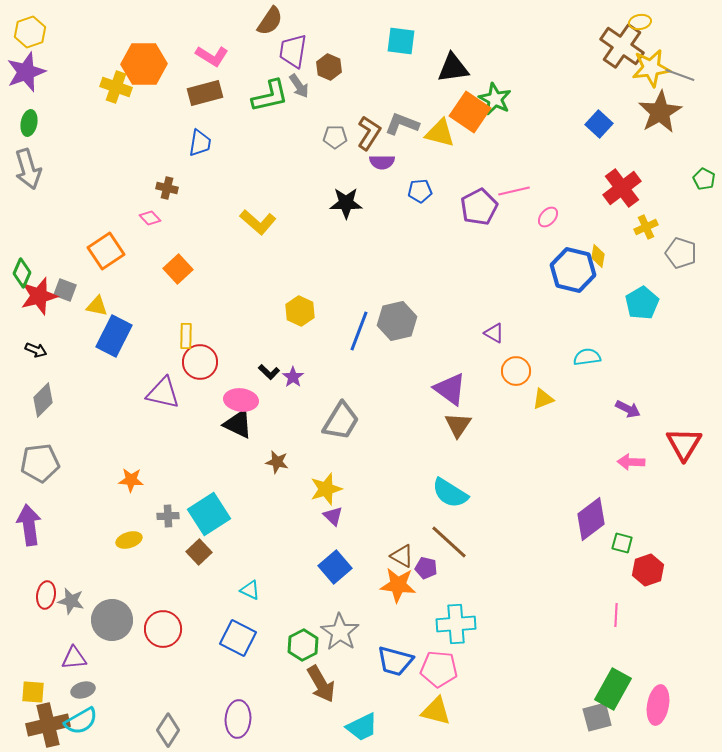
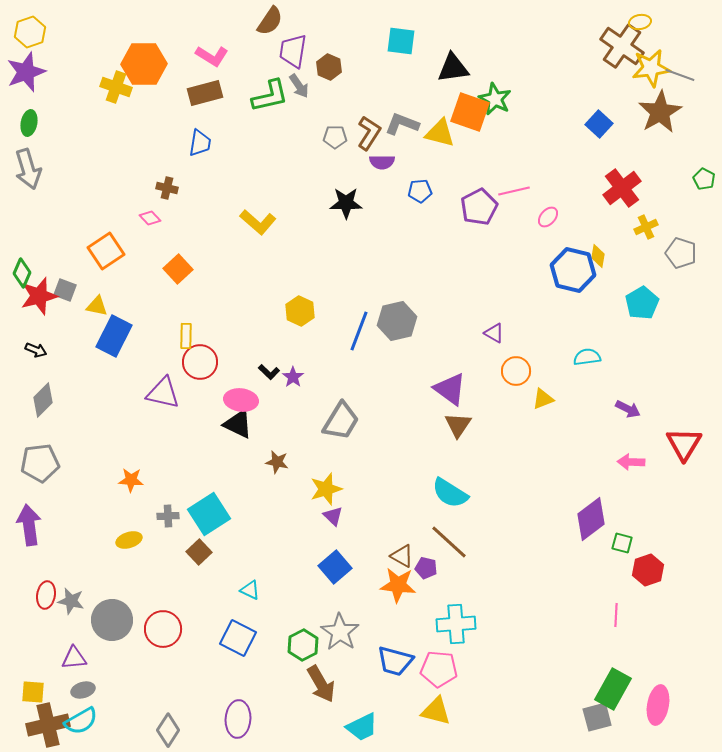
orange square at (470, 112): rotated 15 degrees counterclockwise
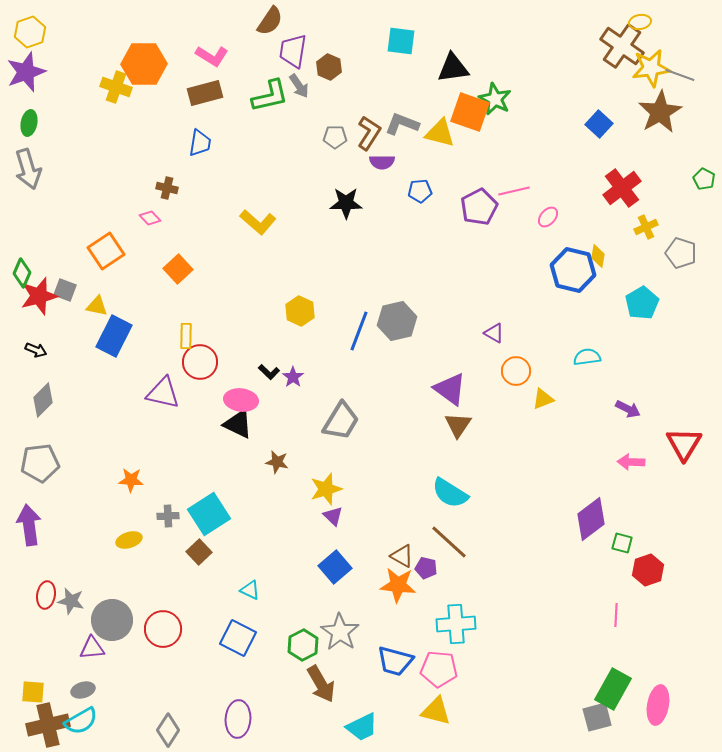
purple triangle at (74, 658): moved 18 px right, 10 px up
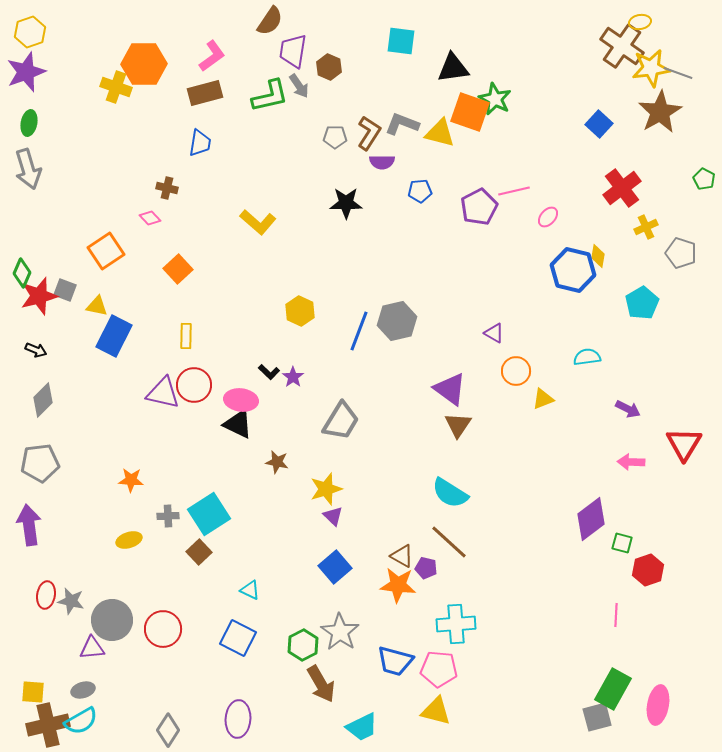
pink L-shape at (212, 56): rotated 68 degrees counterclockwise
gray line at (680, 75): moved 2 px left, 2 px up
red circle at (200, 362): moved 6 px left, 23 px down
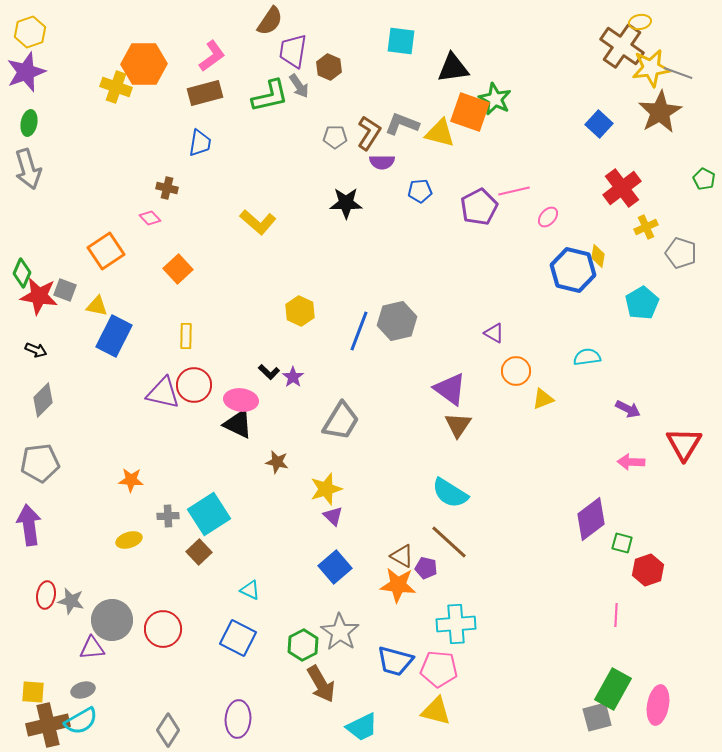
red star at (39, 296): rotated 24 degrees clockwise
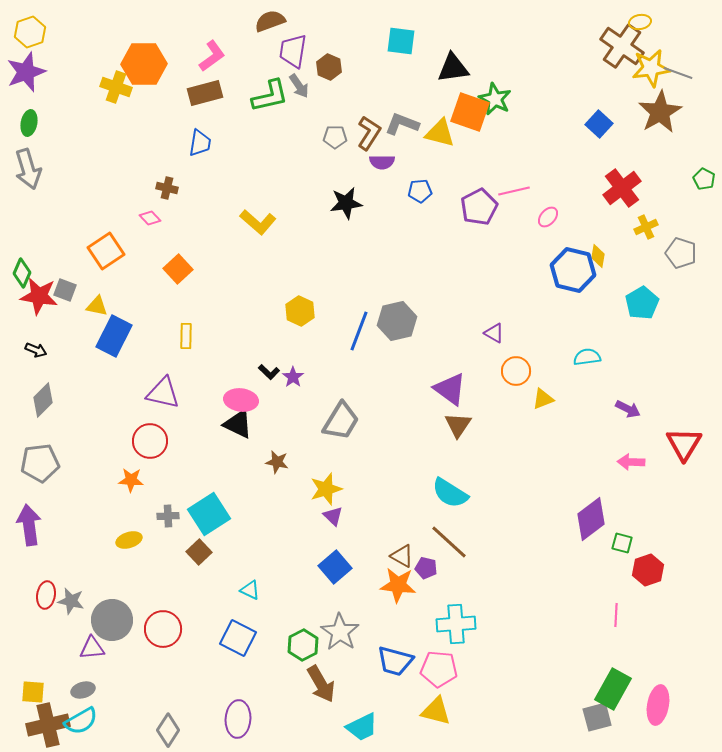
brown semicircle at (270, 21): rotated 144 degrees counterclockwise
black star at (346, 203): rotated 8 degrees counterclockwise
red circle at (194, 385): moved 44 px left, 56 px down
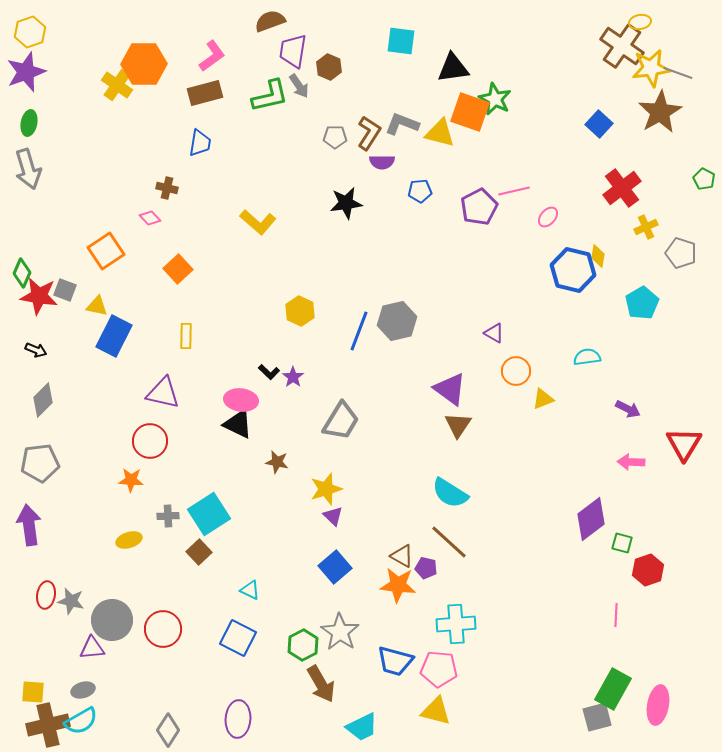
yellow cross at (116, 87): moved 1 px right, 2 px up; rotated 16 degrees clockwise
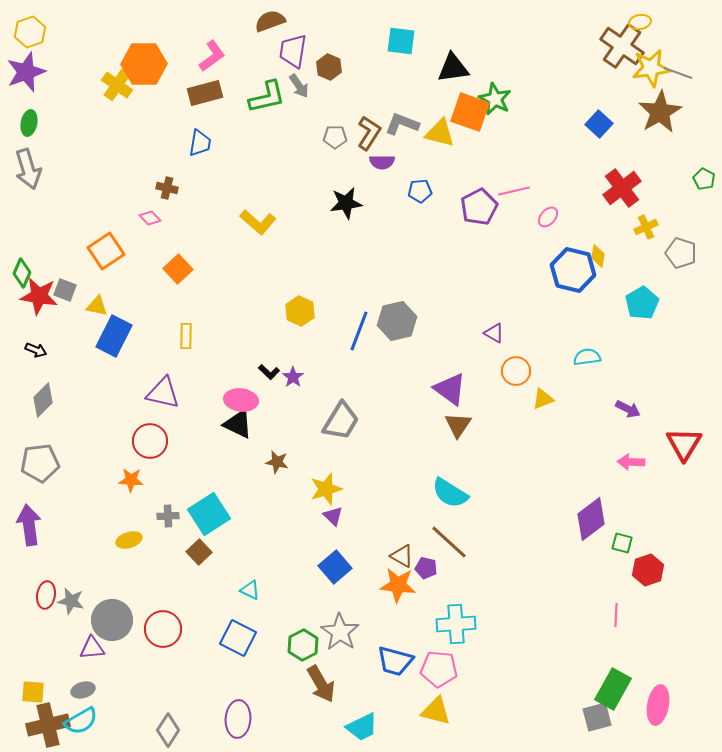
green L-shape at (270, 96): moved 3 px left, 1 px down
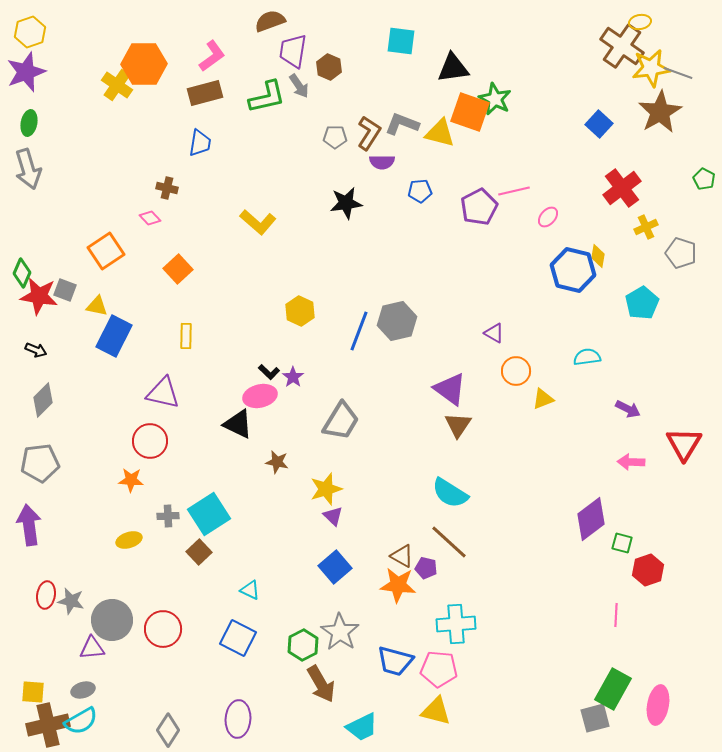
pink ellipse at (241, 400): moved 19 px right, 4 px up; rotated 20 degrees counterclockwise
gray square at (597, 717): moved 2 px left, 1 px down
